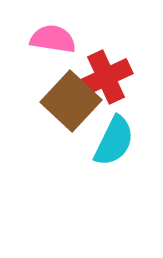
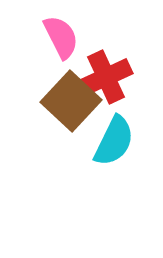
pink semicircle: moved 8 px right, 2 px up; rotated 54 degrees clockwise
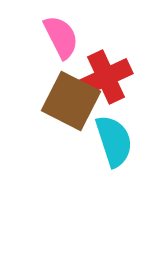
brown square: rotated 16 degrees counterclockwise
cyan semicircle: rotated 44 degrees counterclockwise
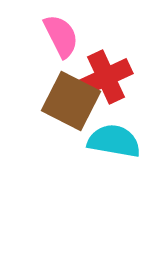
pink semicircle: moved 1 px up
cyan semicircle: rotated 62 degrees counterclockwise
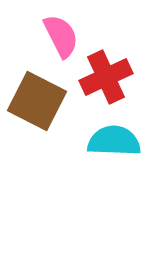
brown square: moved 34 px left
cyan semicircle: rotated 8 degrees counterclockwise
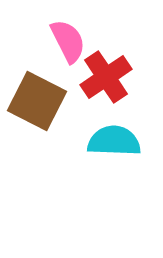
pink semicircle: moved 7 px right, 5 px down
red cross: rotated 9 degrees counterclockwise
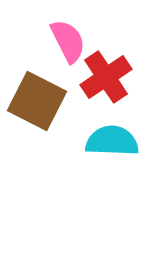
cyan semicircle: moved 2 px left
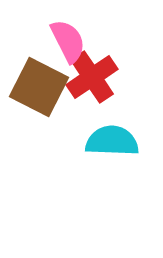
red cross: moved 14 px left
brown square: moved 2 px right, 14 px up
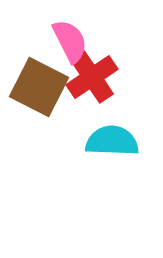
pink semicircle: moved 2 px right
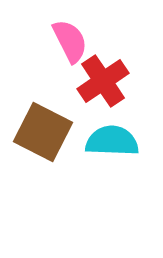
red cross: moved 11 px right, 4 px down
brown square: moved 4 px right, 45 px down
